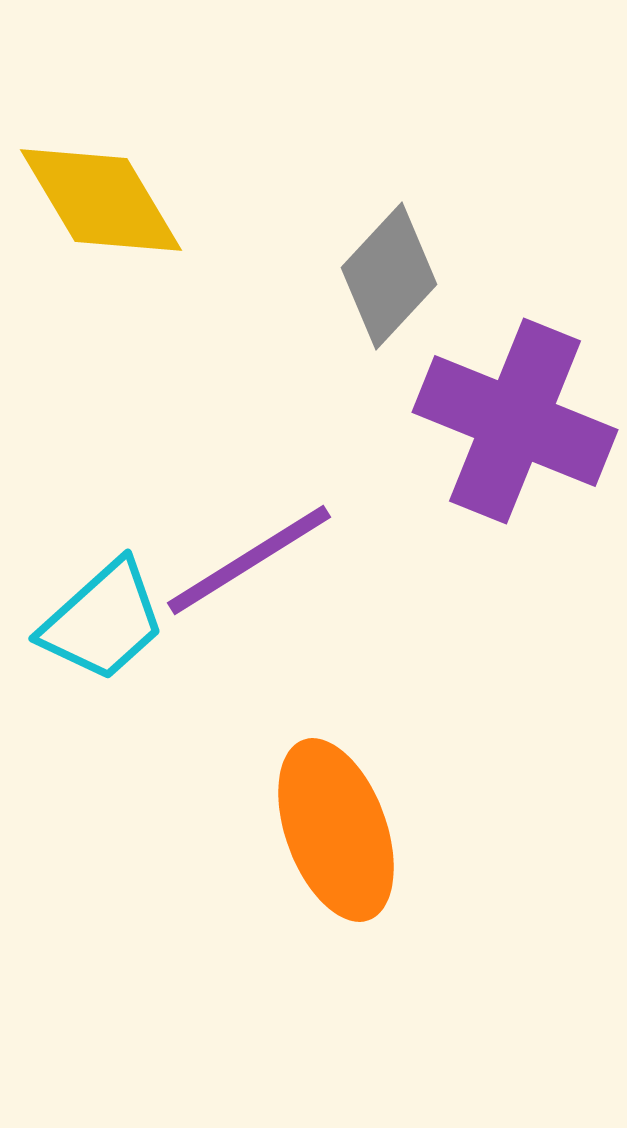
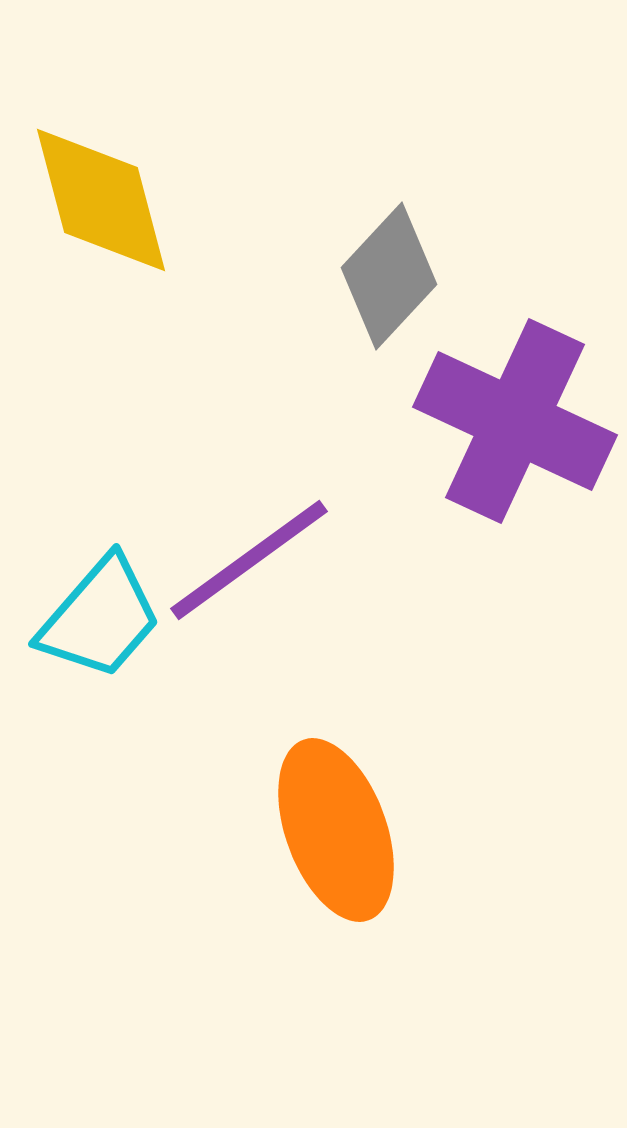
yellow diamond: rotated 16 degrees clockwise
purple cross: rotated 3 degrees clockwise
purple line: rotated 4 degrees counterclockwise
cyan trapezoid: moved 3 px left, 3 px up; rotated 7 degrees counterclockwise
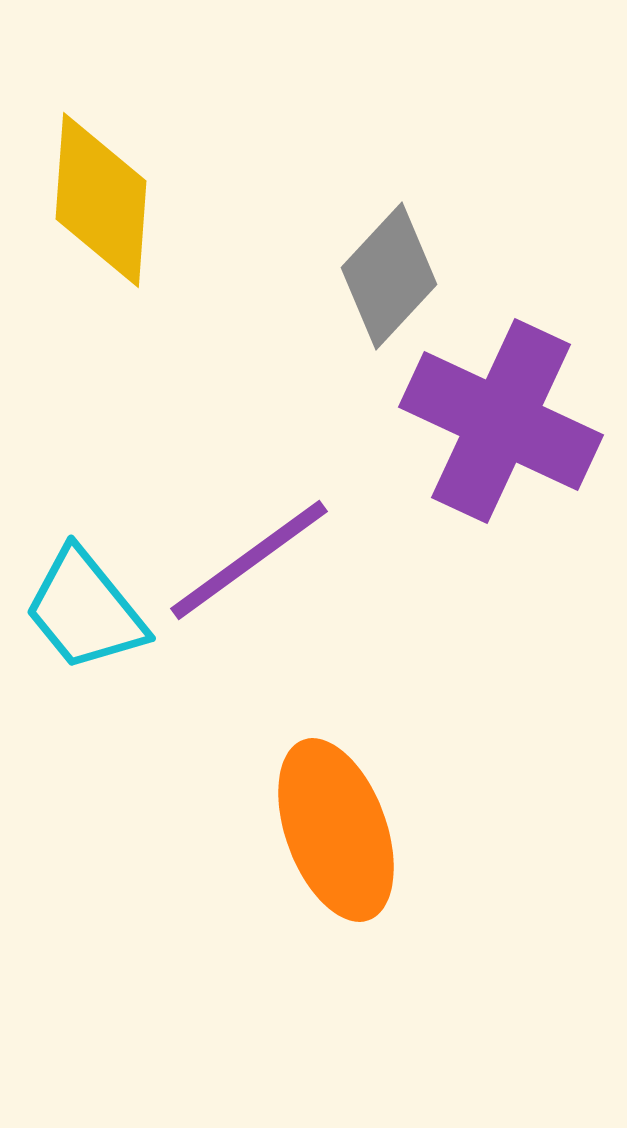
yellow diamond: rotated 19 degrees clockwise
purple cross: moved 14 px left
cyan trapezoid: moved 15 px left, 8 px up; rotated 100 degrees clockwise
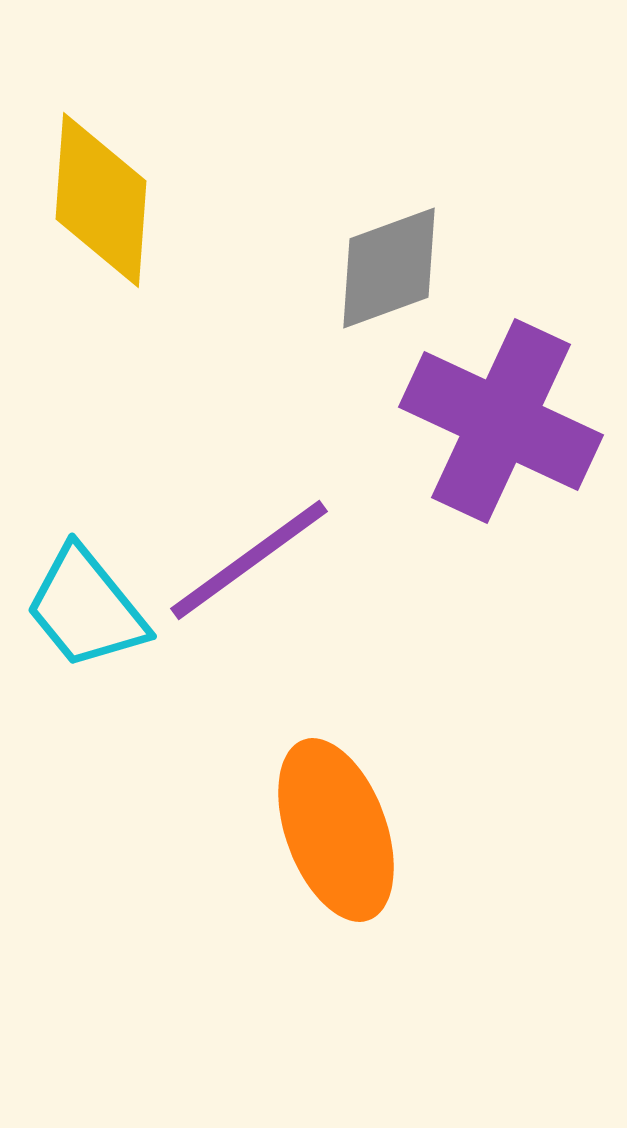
gray diamond: moved 8 px up; rotated 27 degrees clockwise
cyan trapezoid: moved 1 px right, 2 px up
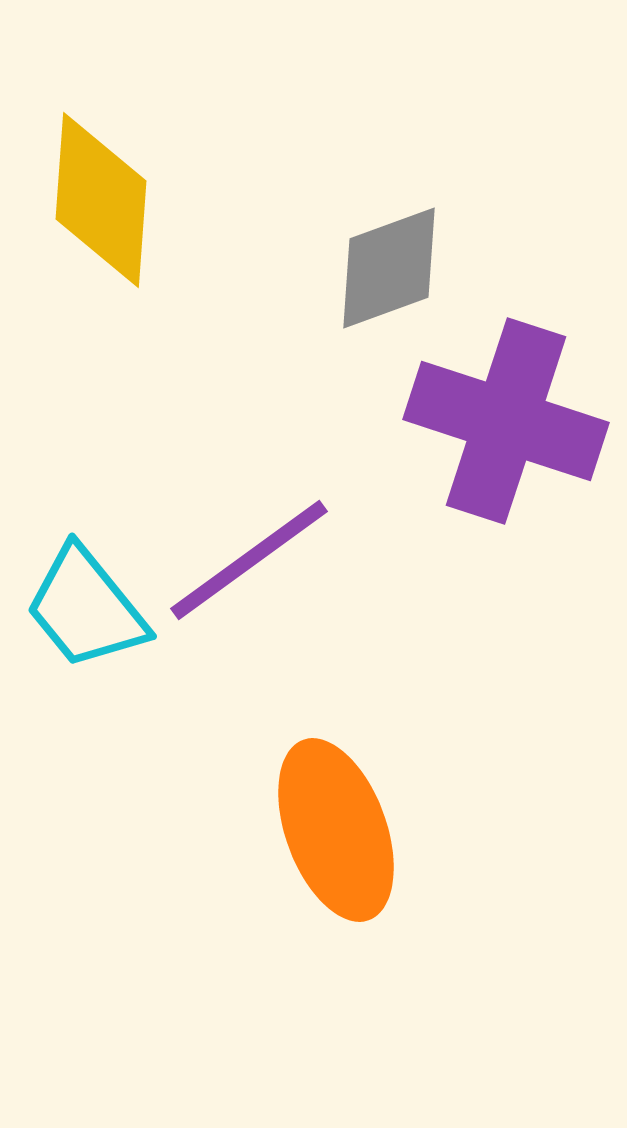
purple cross: moved 5 px right; rotated 7 degrees counterclockwise
